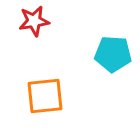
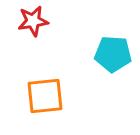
red star: moved 1 px left
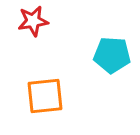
cyan pentagon: moved 1 px left, 1 px down
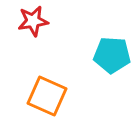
orange square: moved 2 px right; rotated 30 degrees clockwise
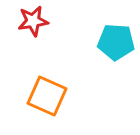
cyan pentagon: moved 4 px right, 13 px up
